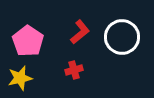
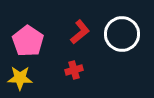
white circle: moved 3 px up
yellow star: rotated 15 degrees clockwise
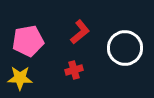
white circle: moved 3 px right, 14 px down
pink pentagon: rotated 28 degrees clockwise
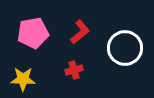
pink pentagon: moved 5 px right, 8 px up
yellow star: moved 3 px right, 1 px down
